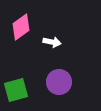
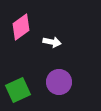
green square: moved 2 px right; rotated 10 degrees counterclockwise
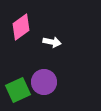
purple circle: moved 15 px left
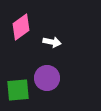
purple circle: moved 3 px right, 4 px up
green square: rotated 20 degrees clockwise
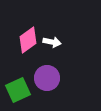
pink diamond: moved 7 px right, 13 px down
green square: rotated 20 degrees counterclockwise
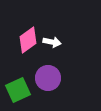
purple circle: moved 1 px right
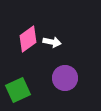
pink diamond: moved 1 px up
purple circle: moved 17 px right
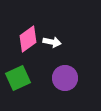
green square: moved 12 px up
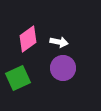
white arrow: moved 7 px right
purple circle: moved 2 px left, 10 px up
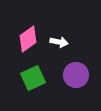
purple circle: moved 13 px right, 7 px down
green square: moved 15 px right
